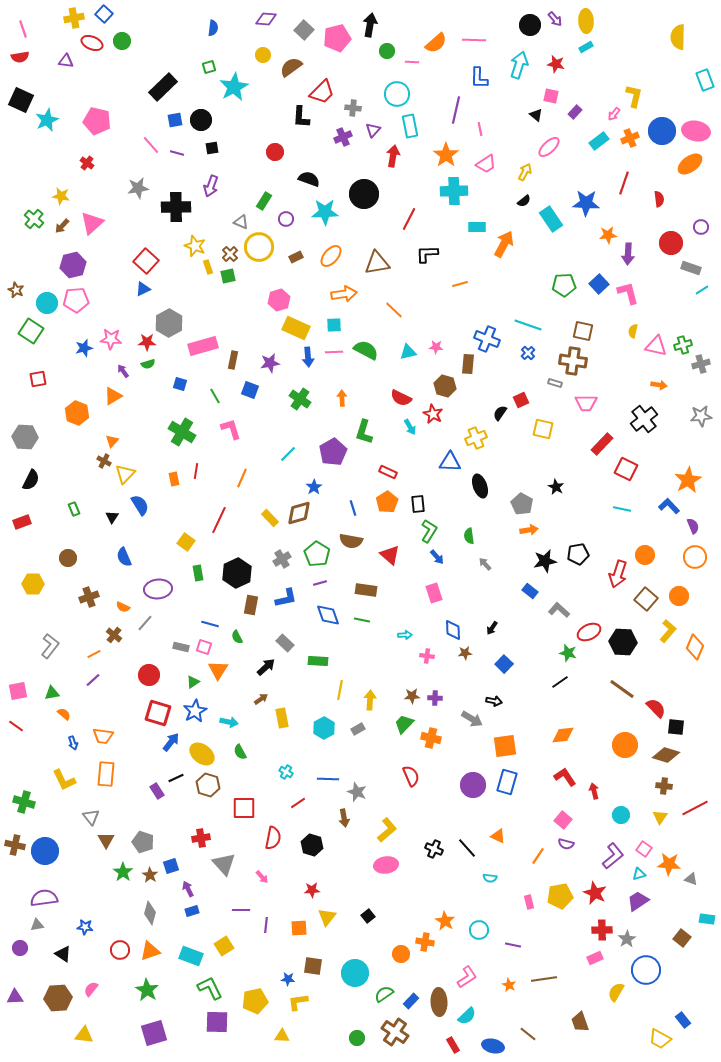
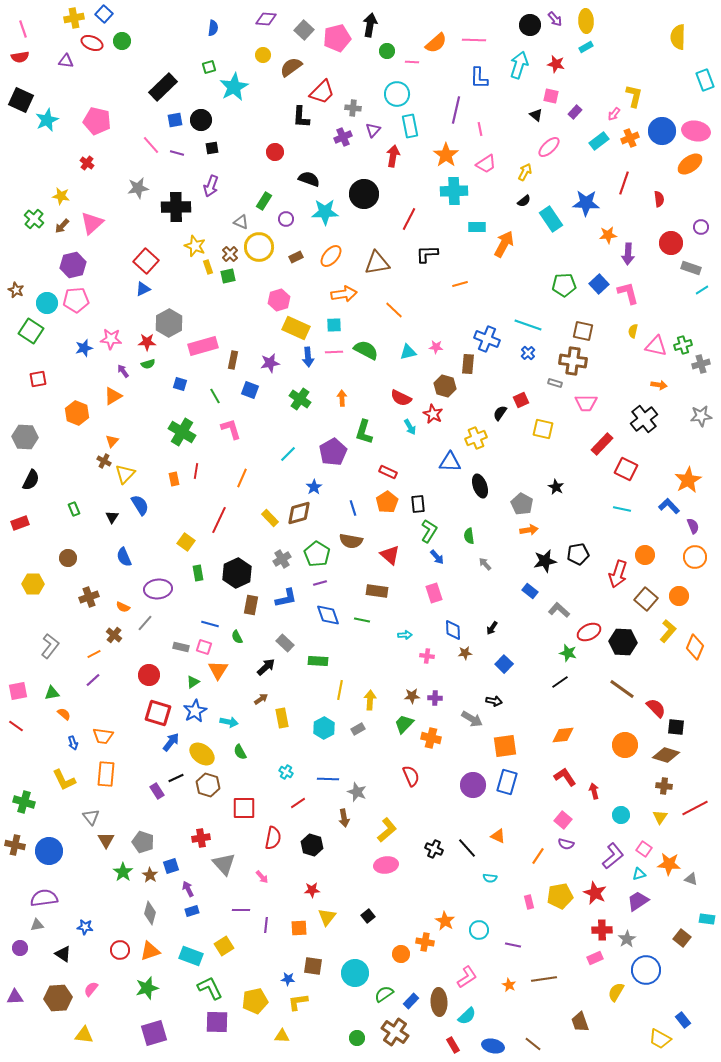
red rectangle at (22, 522): moved 2 px left, 1 px down
brown rectangle at (366, 590): moved 11 px right, 1 px down
blue circle at (45, 851): moved 4 px right
green star at (147, 990): moved 2 px up; rotated 25 degrees clockwise
brown line at (528, 1034): moved 5 px right, 10 px down
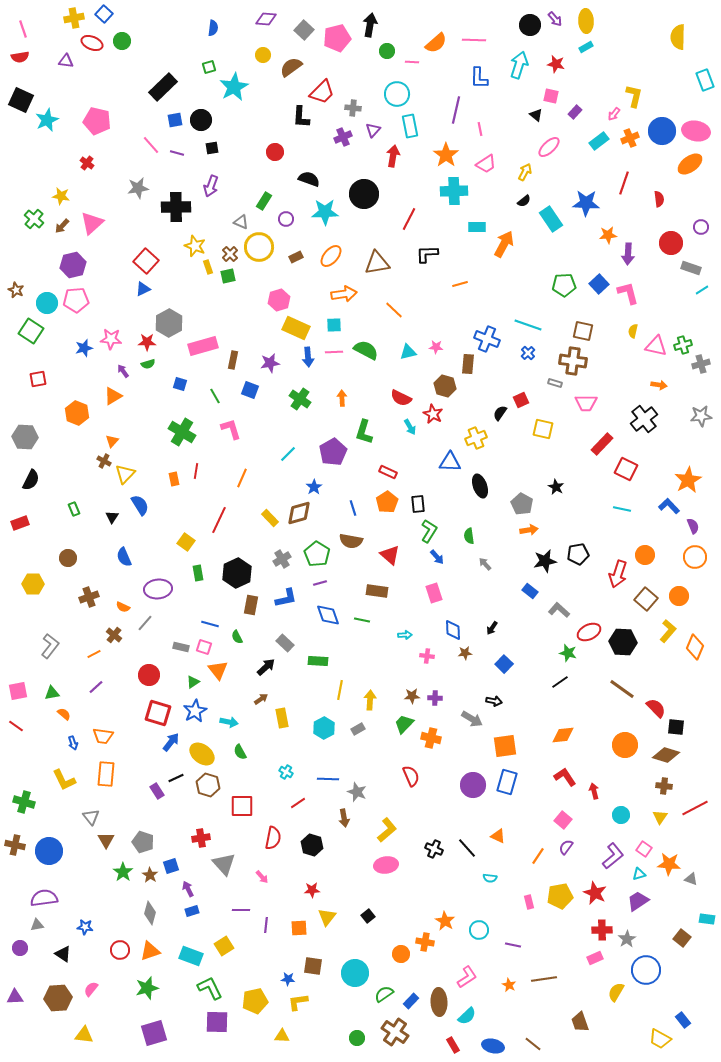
orange triangle at (218, 670): rotated 10 degrees counterclockwise
purple line at (93, 680): moved 3 px right, 7 px down
red square at (244, 808): moved 2 px left, 2 px up
purple semicircle at (566, 844): moved 3 px down; rotated 112 degrees clockwise
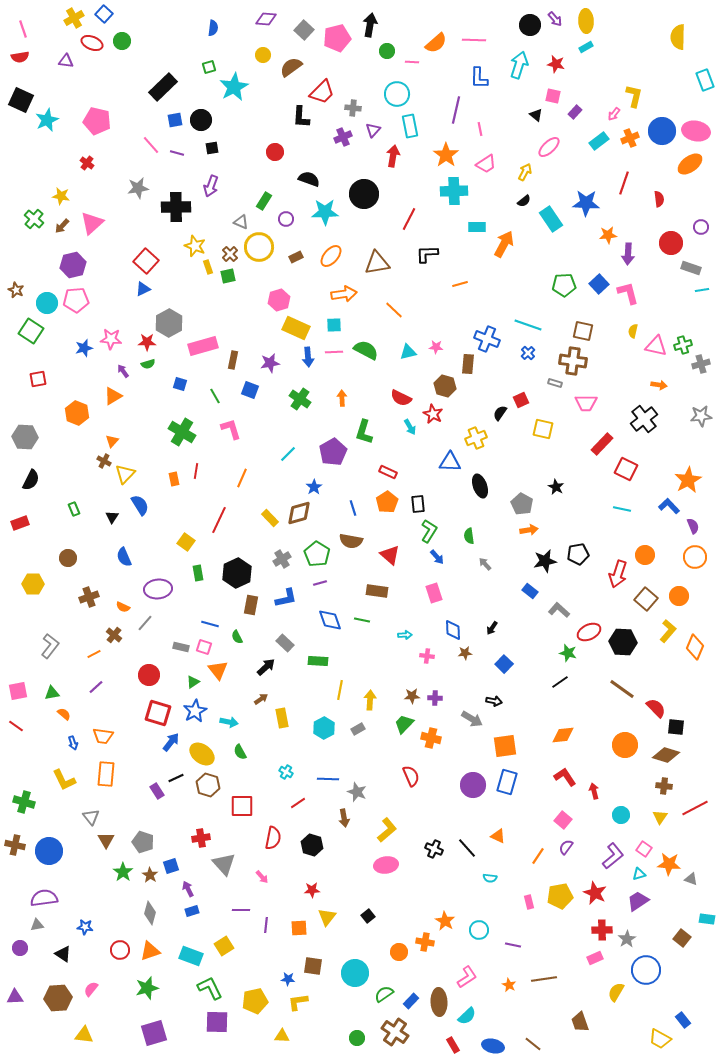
yellow cross at (74, 18): rotated 18 degrees counterclockwise
pink square at (551, 96): moved 2 px right
cyan line at (702, 290): rotated 24 degrees clockwise
blue diamond at (328, 615): moved 2 px right, 5 px down
orange circle at (401, 954): moved 2 px left, 2 px up
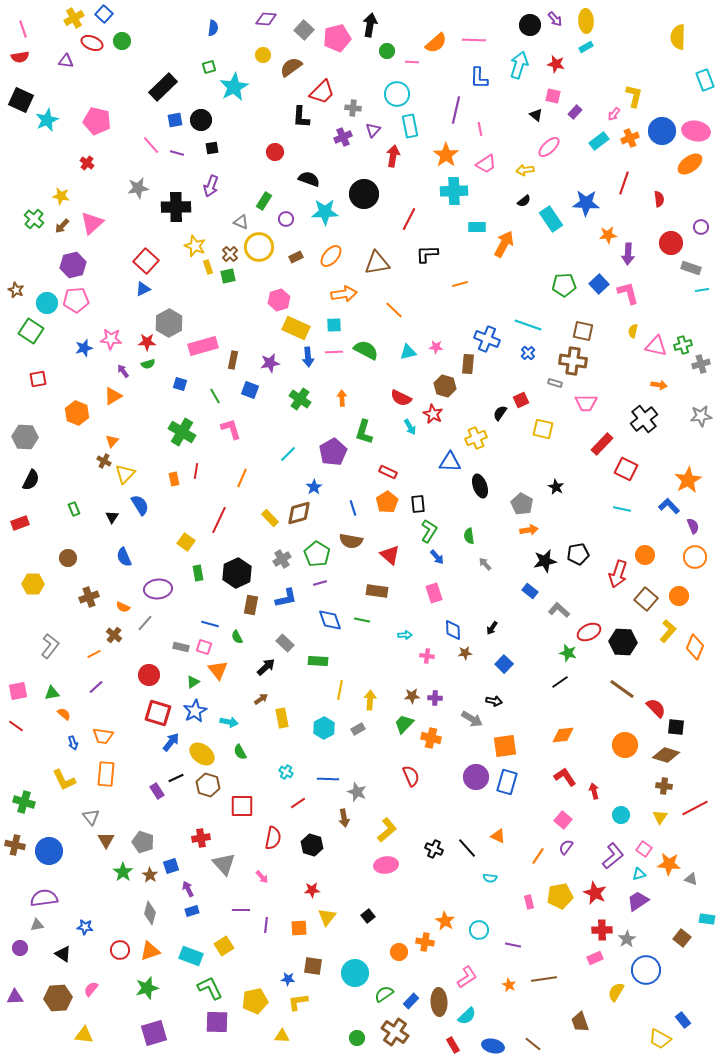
yellow arrow at (525, 172): moved 2 px up; rotated 126 degrees counterclockwise
purple circle at (473, 785): moved 3 px right, 8 px up
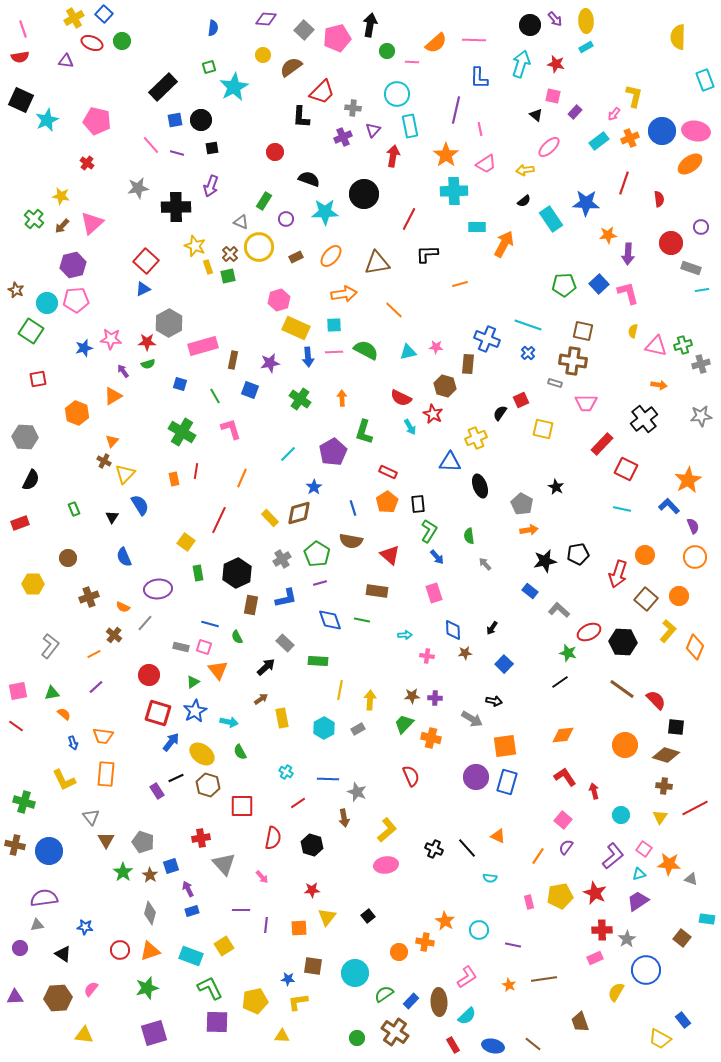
cyan arrow at (519, 65): moved 2 px right, 1 px up
red semicircle at (656, 708): moved 8 px up
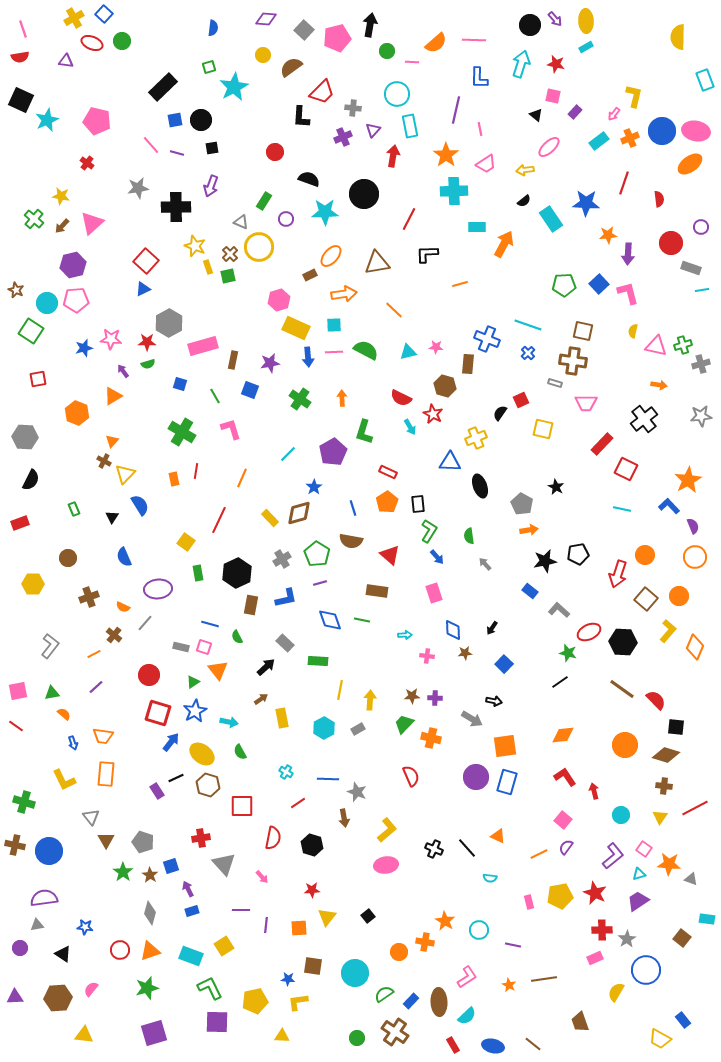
brown rectangle at (296, 257): moved 14 px right, 18 px down
orange line at (538, 856): moved 1 px right, 2 px up; rotated 30 degrees clockwise
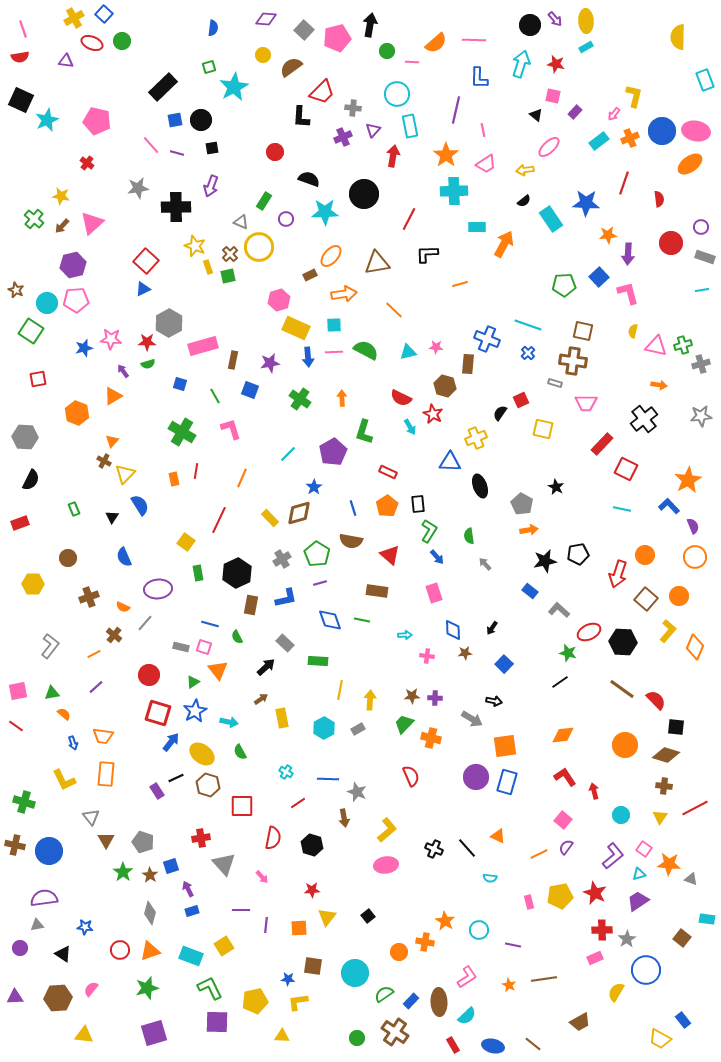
pink line at (480, 129): moved 3 px right, 1 px down
gray rectangle at (691, 268): moved 14 px right, 11 px up
blue square at (599, 284): moved 7 px up
orange pentagon at (387, 502): moved 4 px down
brown trapezoid at (580, 1022): rotated 100 degrees counterclockwise
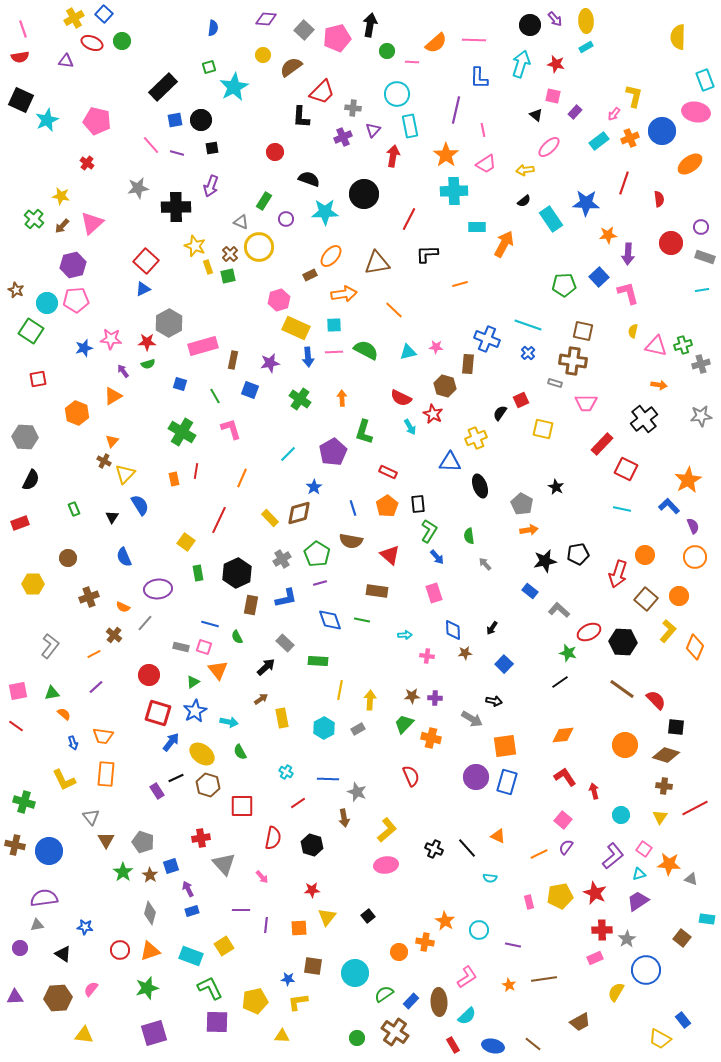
pink ellipse at (696, 131): moved 19 px up
